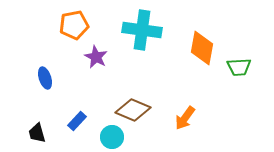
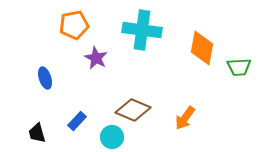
purple star: moved 1 px down
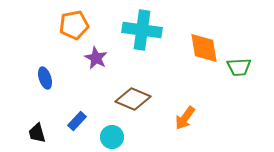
orange diamond: moved 2 px right; rotated 20 degrees counterclockwise
brown diamond: moved 11 px up
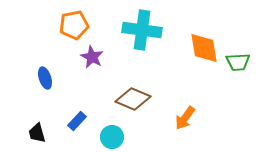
purple star: moved 4 px left, 1 px up
green trapezoid: moved 1 px left, 5 px up
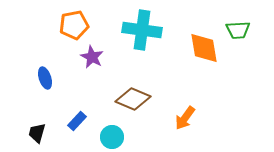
green trapezoid: moved 32 px up
black trapezoid: rotated 30 degrees clockwise
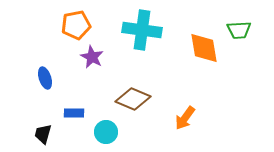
orange pentagon: moved 2 px right
green trapezoid: moved 1 px right
blue rectangle: moved 3 px left, 8 px up; rotated 48 degrees clockwise
black trapezoid: moved 6 px right, 1 px down
cyan circle: moved 6 px left, 5 px up
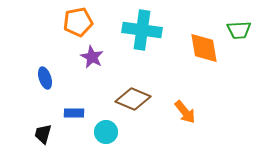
orange pentagon: moved 2 px right, 3 px up
orange arrow: moved 6 px up; rotated 75 degrees counterclockwise
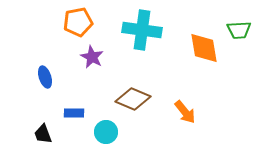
blue ellipse: moved 1 px up
black trapezoid: rotated 35 degrees counterclockwise
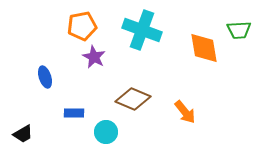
orange pentagon: moved 4 px right, 4 px down
cyan cross: rotated 12 degrees clockwise
purple star: moved 2 px right
black trapezoid: moved 20 px left; rotated 100 degrees counterclockwise
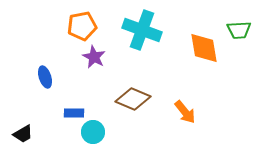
cyan circle: moved 13 px left
